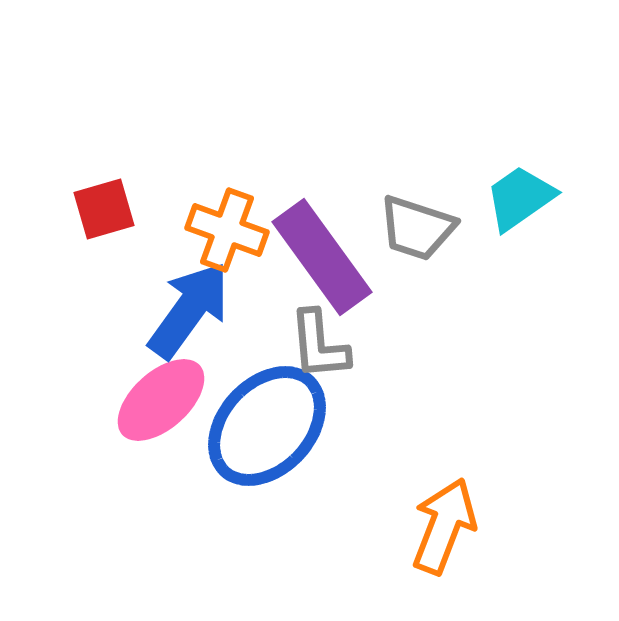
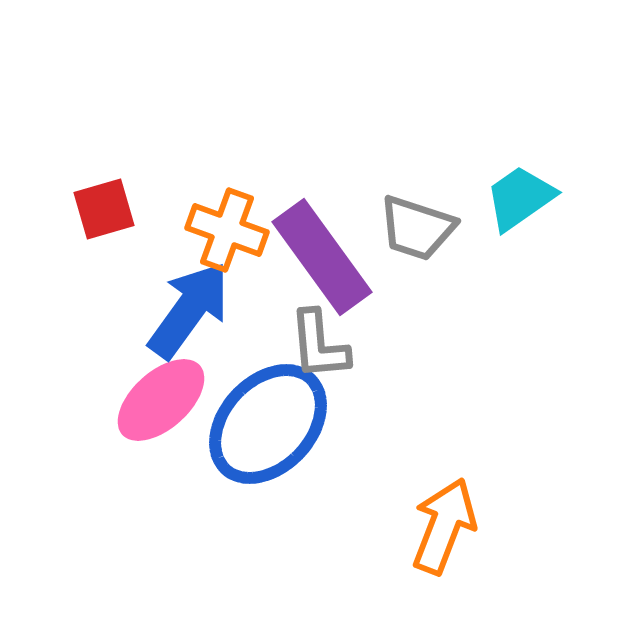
blue ellipse: moved 1 px right, 2 px up
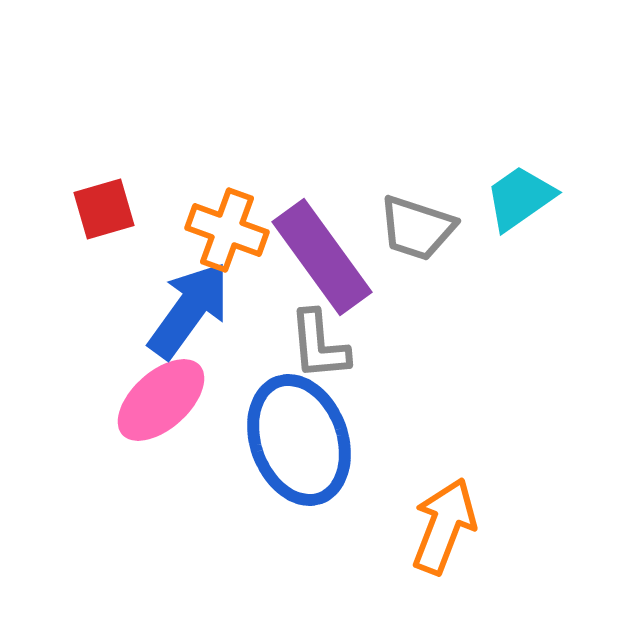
blue ellipse: moved 31 px right, 16 px down; rotated 63 degrees counterclockwise
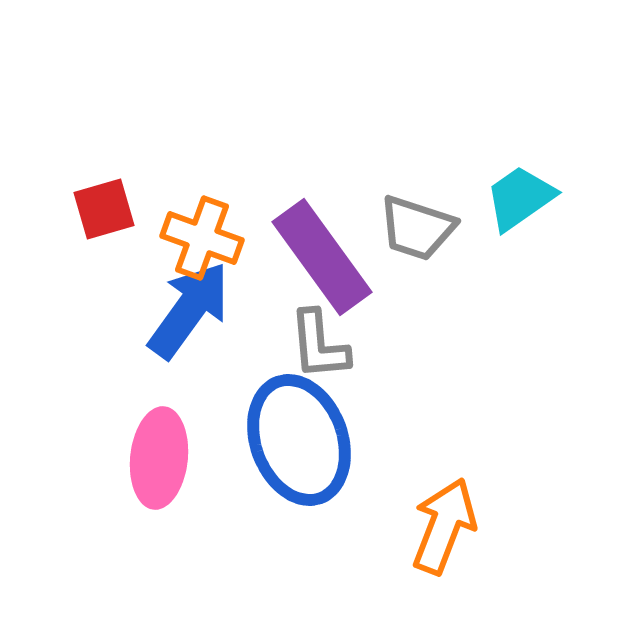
orange cross: moved 25 px left, 8 px down
pink ellipse: moved 2 px left, 58 px down; rotated 42 degrees counterclockwise
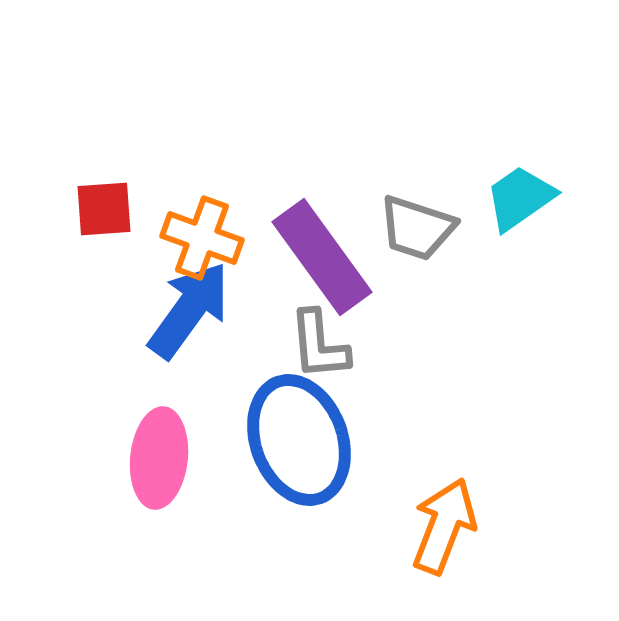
red square: rotated 12 degrees clockwise
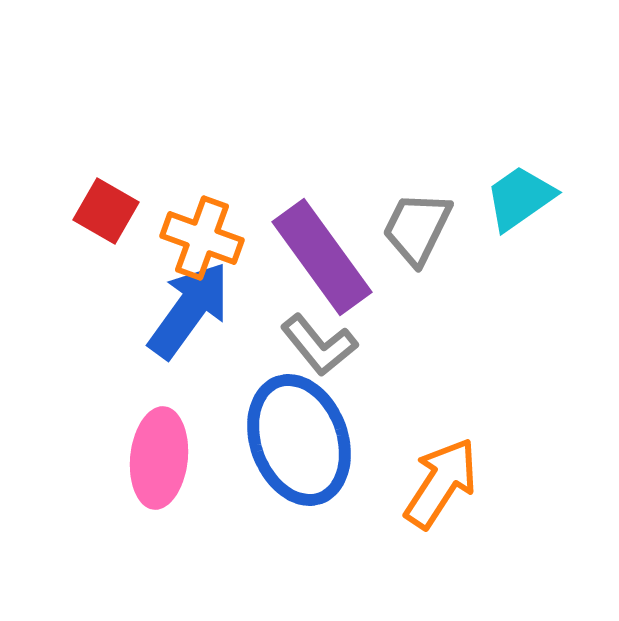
red square: moved 2 px right, 2 px down; rotated 34 degrees clockwise
gray trapezoid: rotated 98 degrees clockwise
gray L-shape: rotated 34 degrees counterclockwise
orange arrow: moved 3 px left, 43 px up; rotated 12 degrees clockwise
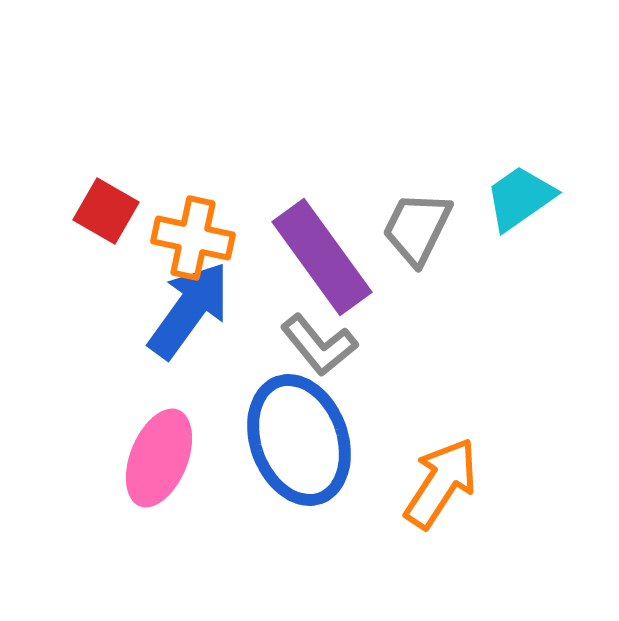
orange cross: moved 9 px left; rotated 8 degrees counterclockwise
pink ellipse: rotated 16 degrees clockwise
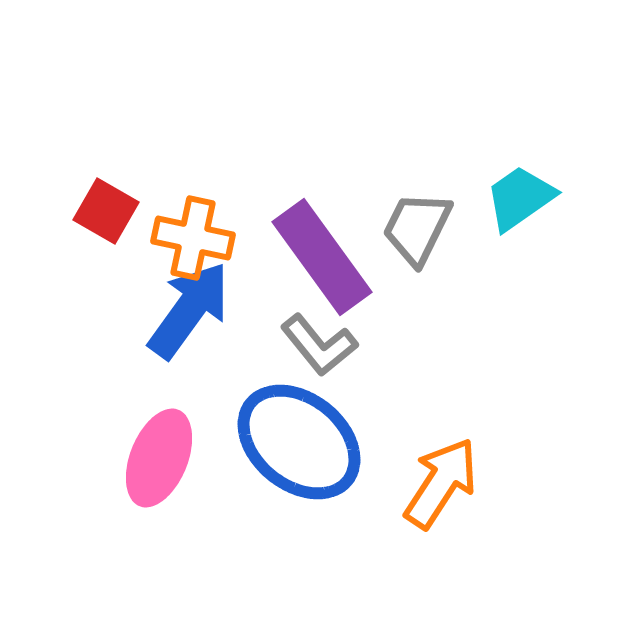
blue ellipse: moved 2 px down; rotated 31 degrees counterclockwise
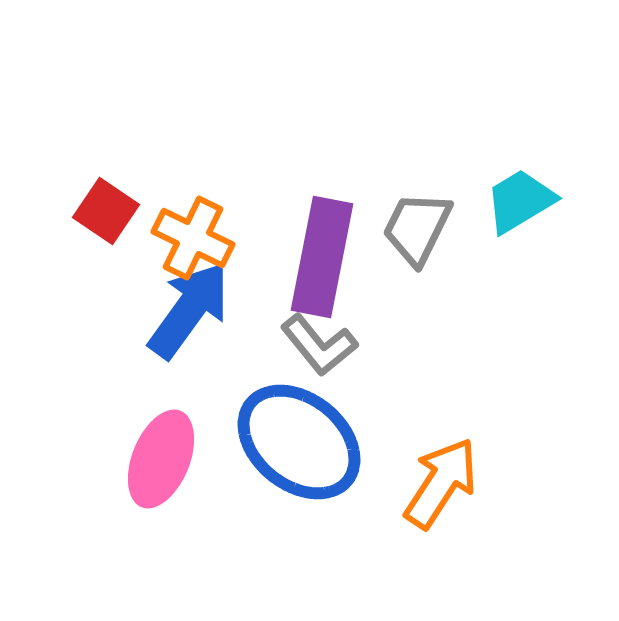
cyan trapezoid: moved 3 px down; rotated 4 degrees clockwise
red square: rotated 4 degrees clockwise
orange cross: rotated 14 degrees clockwise
purple rectangle: rotated 47 degrees clockwise
pink ellipse: moved 2 px right, 1 px down
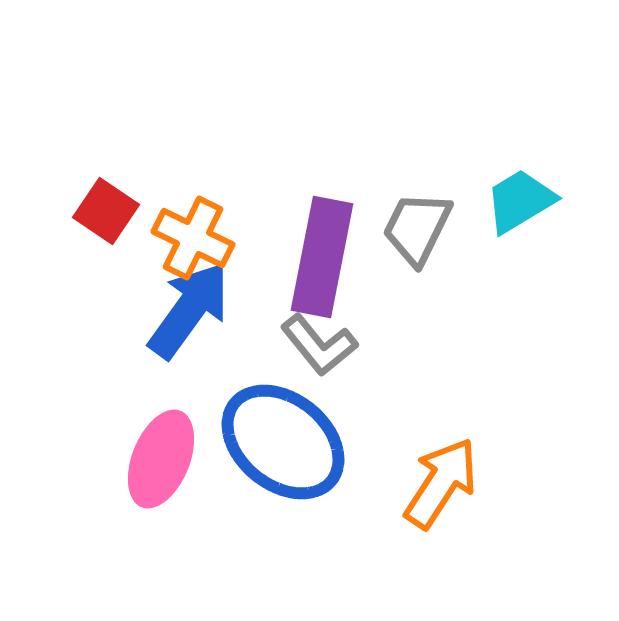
blue ellipse: moved 16 px left
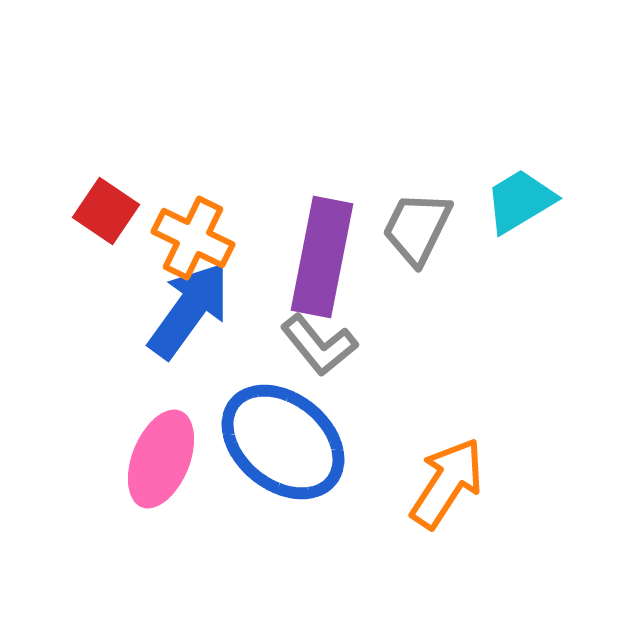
orange arrow: moved 6 px right
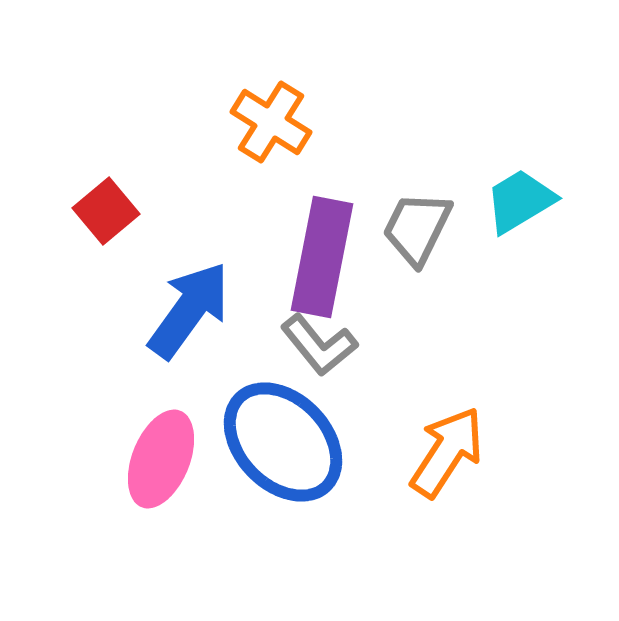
red square: rotated 16 degrees clockwise
orange cross: moved 78 px right, 116 px up; rotated 6 degrees clockwise
blue ellipse: rotated 7 degrees clockwise
orange arrow: moved 31 px up
